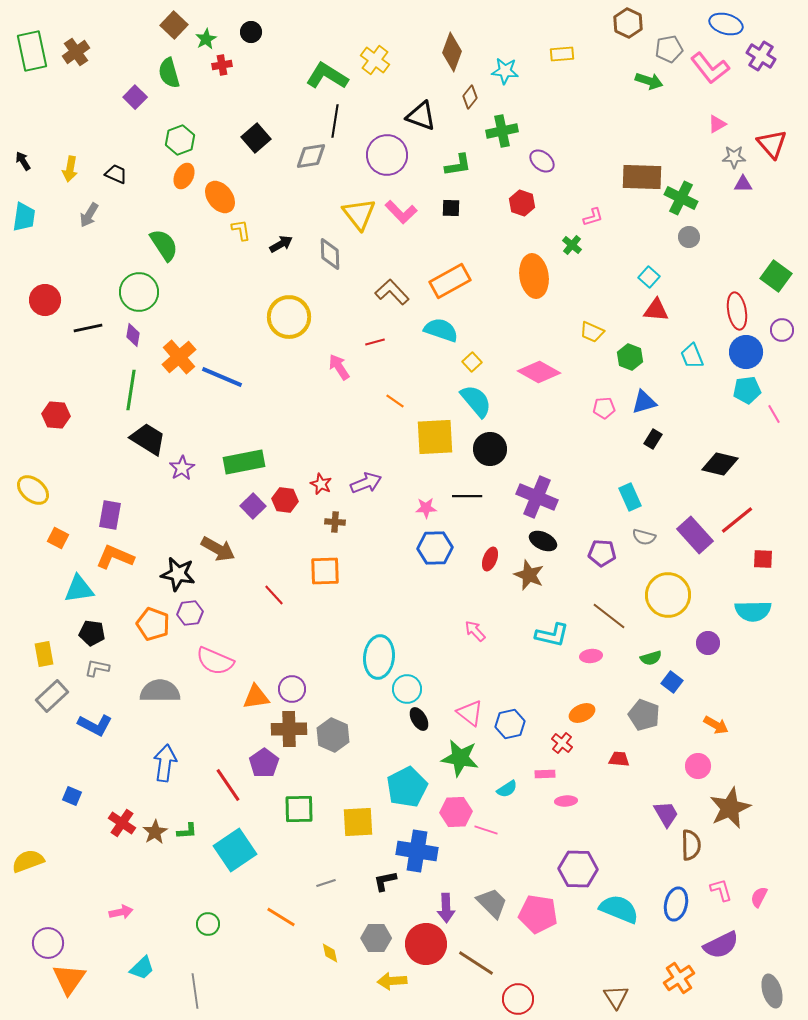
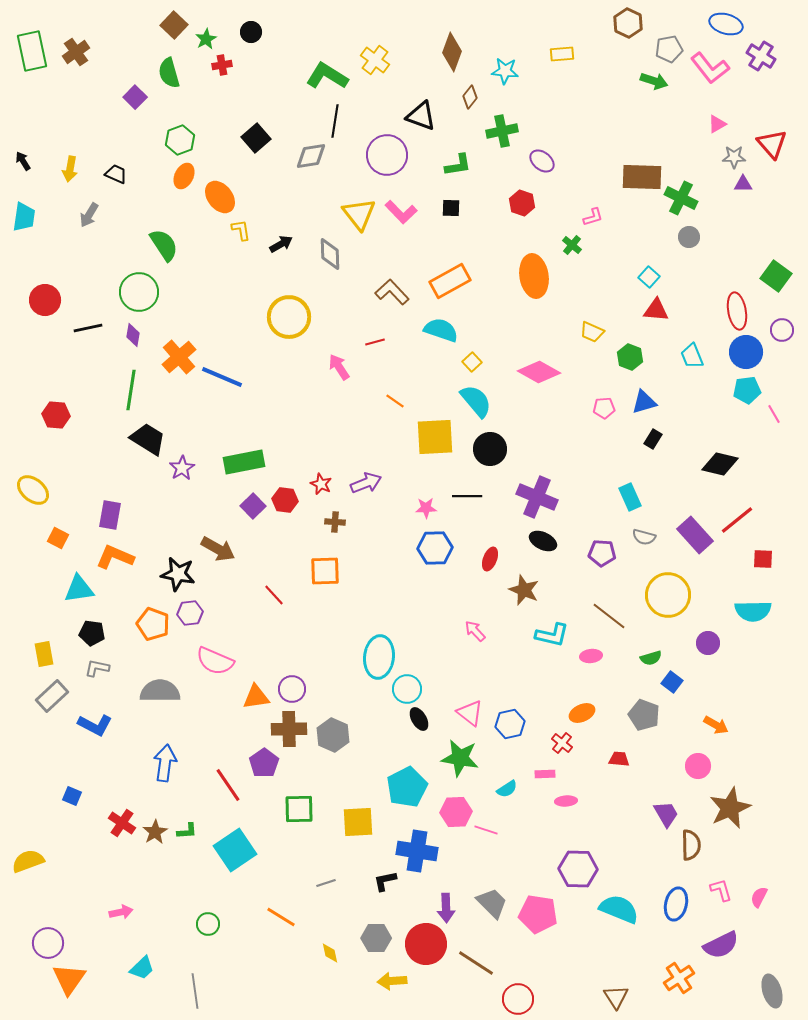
green arrow at (649, 81): moved 5 px right
brown star at (529, 575): moved 5 px left, 15 px down
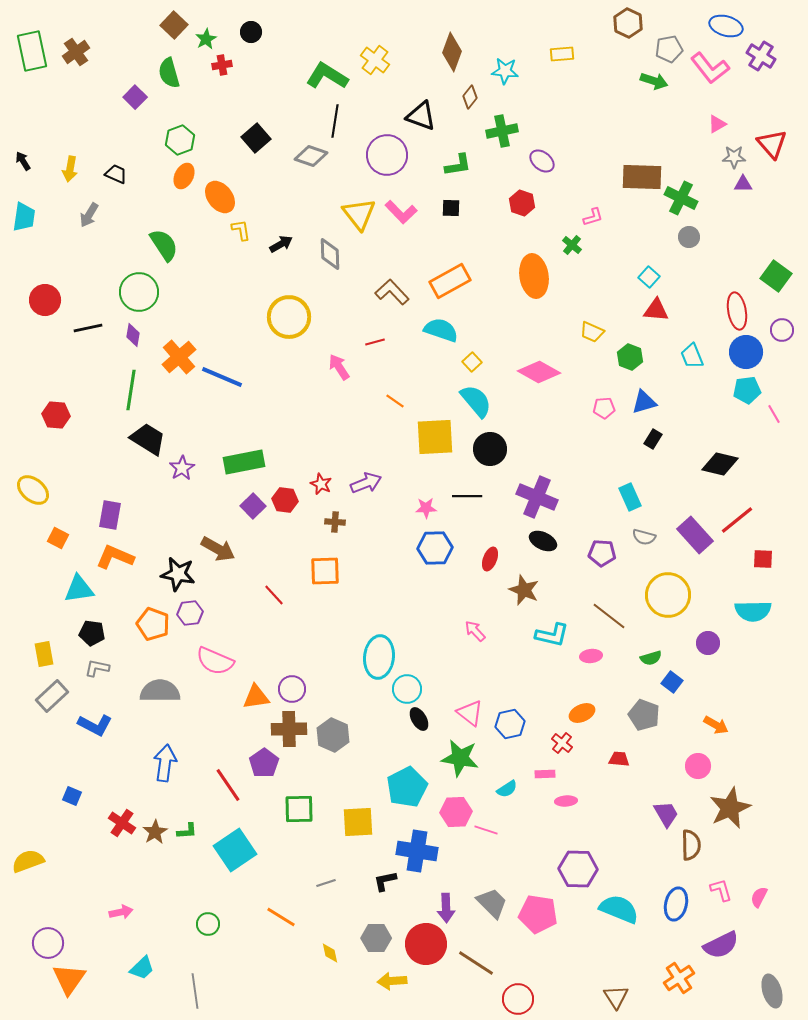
blue ellipse at (726, 24): moved 2 px down
gray diamond at (311, 156): rotated 28 degrees clockwise
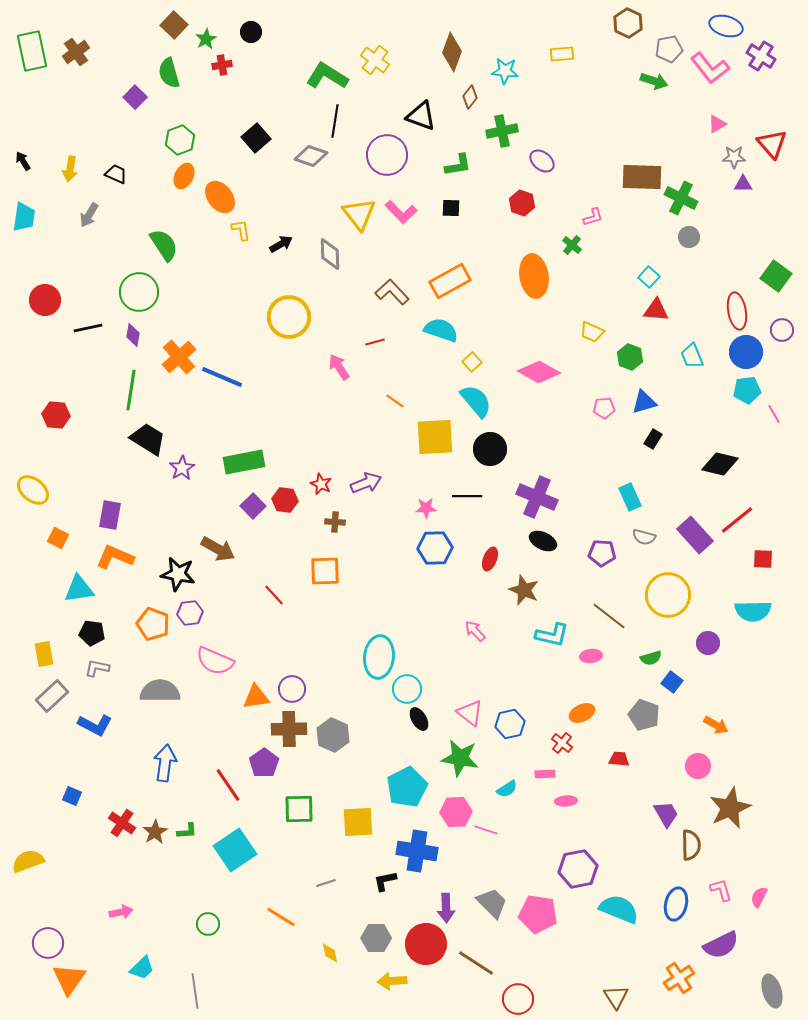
purple hexagon at (578, 869): rotated 12 degrees counterclockwise
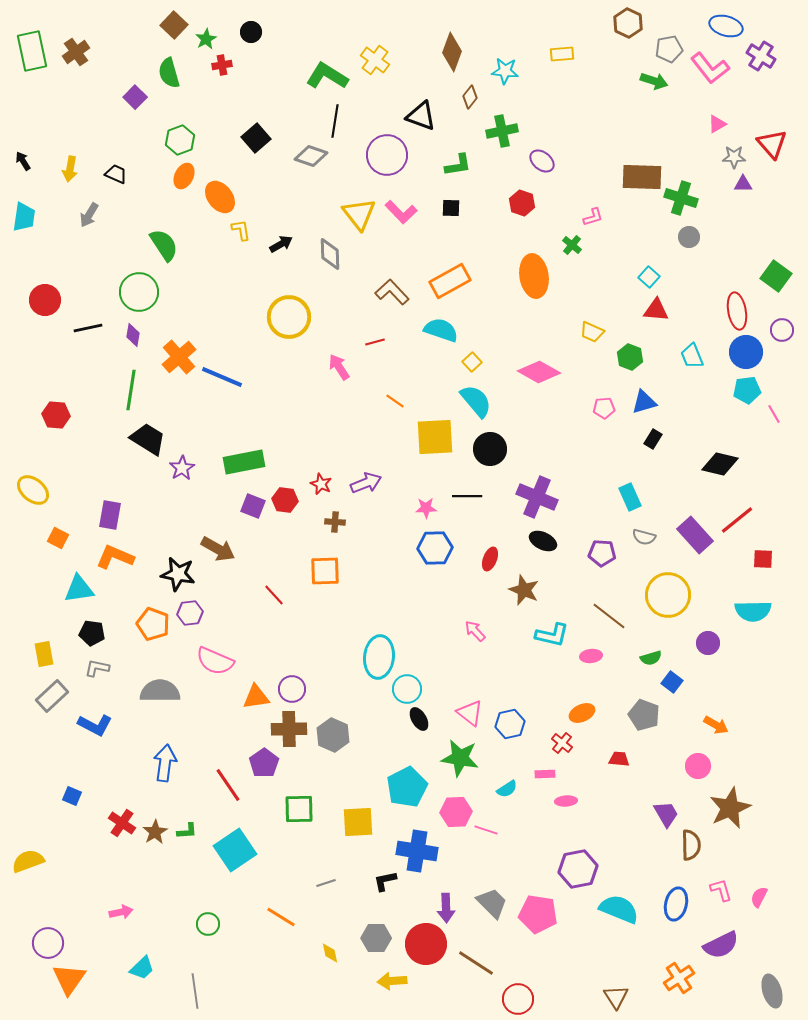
green cross at (681, 198): rotated 8 degrees counterclockwise
purple square at (253, 506): rotated 25 degrees counterclockwise
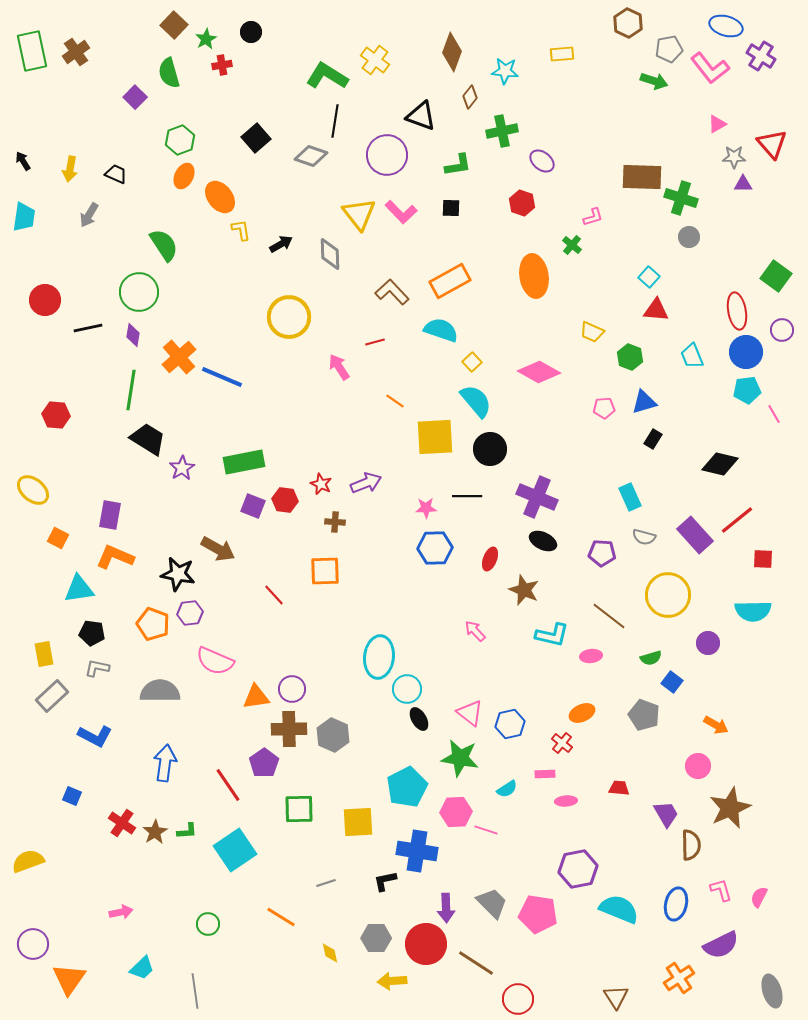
blue L-shape at (95, 725): moved 11 px down
red trapezoid at (619, 759): moved 29 px down
purple circle at (48, 943): moved 15 px left, 1 px down
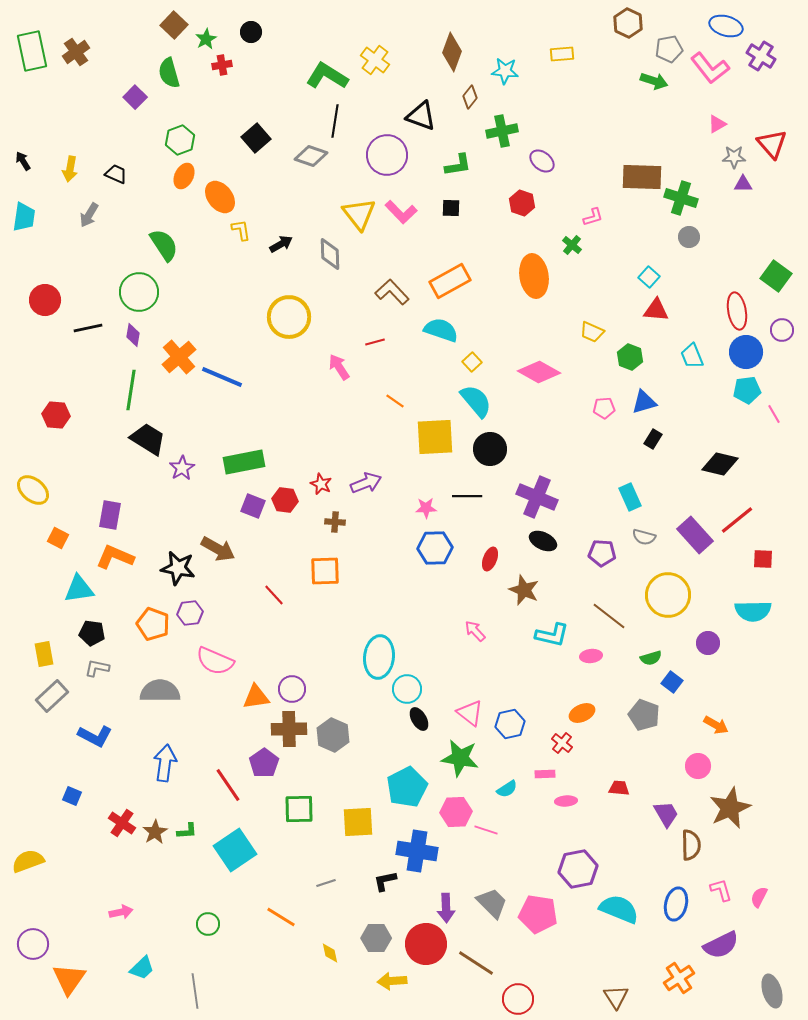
black star at (178, 574): moved 6 px up
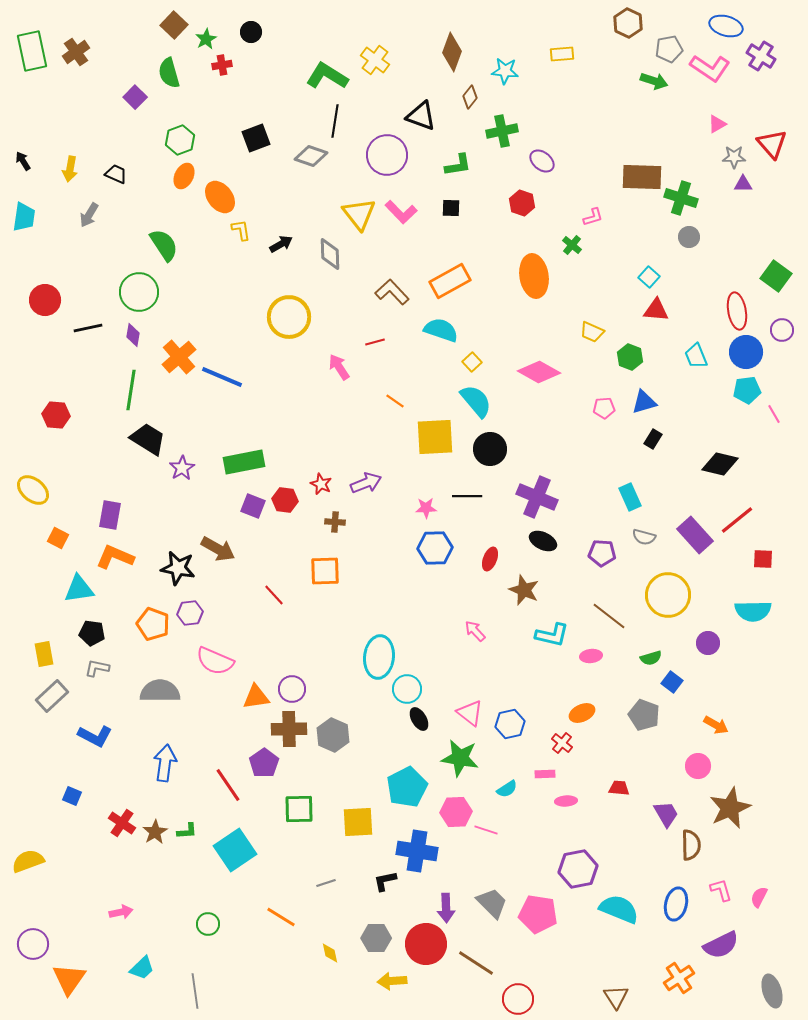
pink L-shape at (710, 68): rotated 18 degrees counterclockwise
black square at (256, 138): rotated 20 degrees clockwise
cyan trapezoid at (692, 356): moved 4 px right
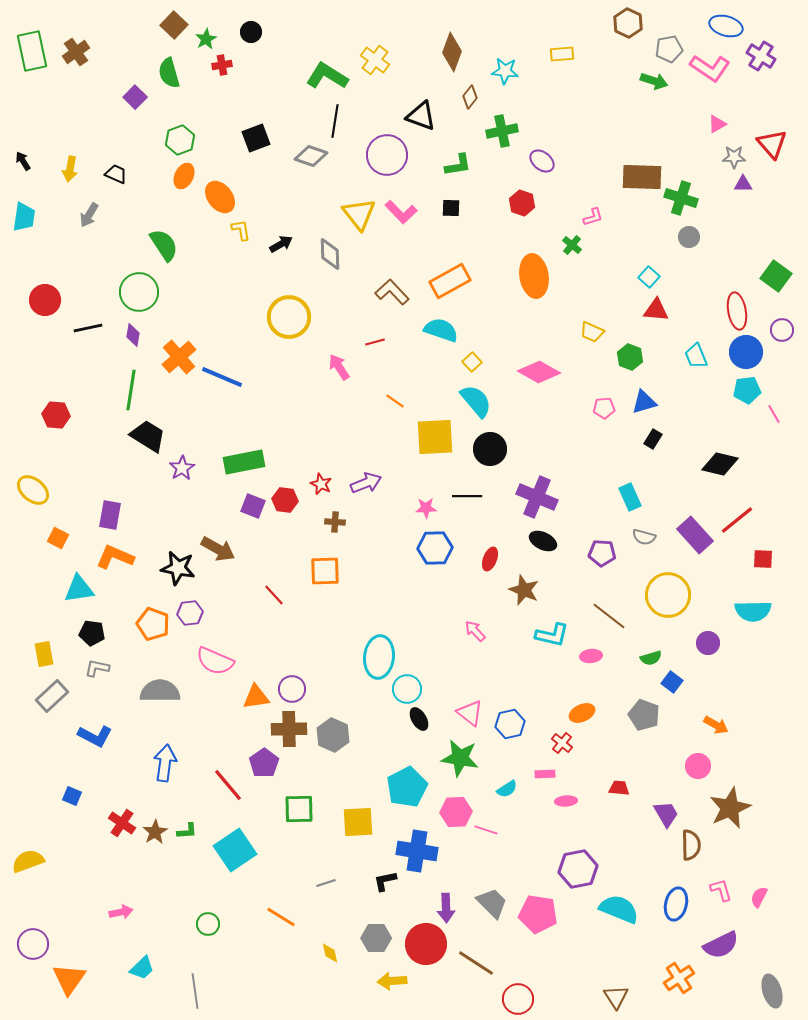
black trapezoid at (148, 439): moved 3 px up
red line at (228, 785): rotated 6 degrees counterclockwise
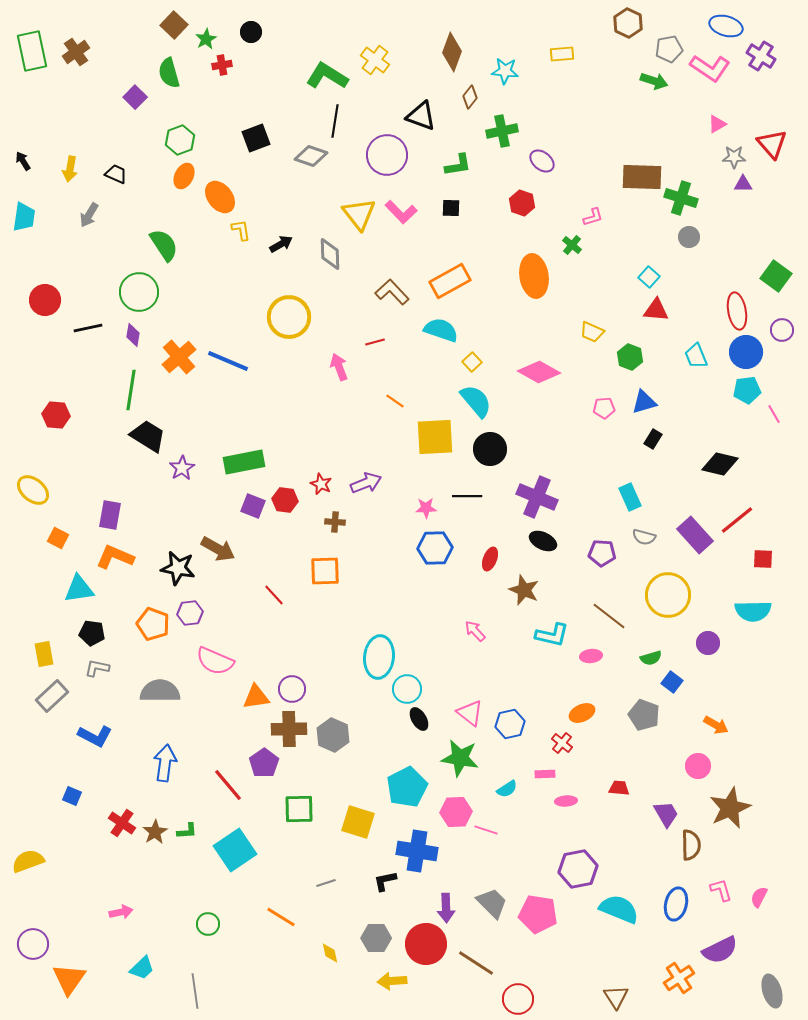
pink arrow at (339, 367): rotated 12 degrees clockwise
blue line at (222, 377): moved 6 px right, 16 px up
yellow square at (358, 822): rotated 20 degrees clockwise
purple semicircle at (721, 945): moved 1 px left, 5 px down
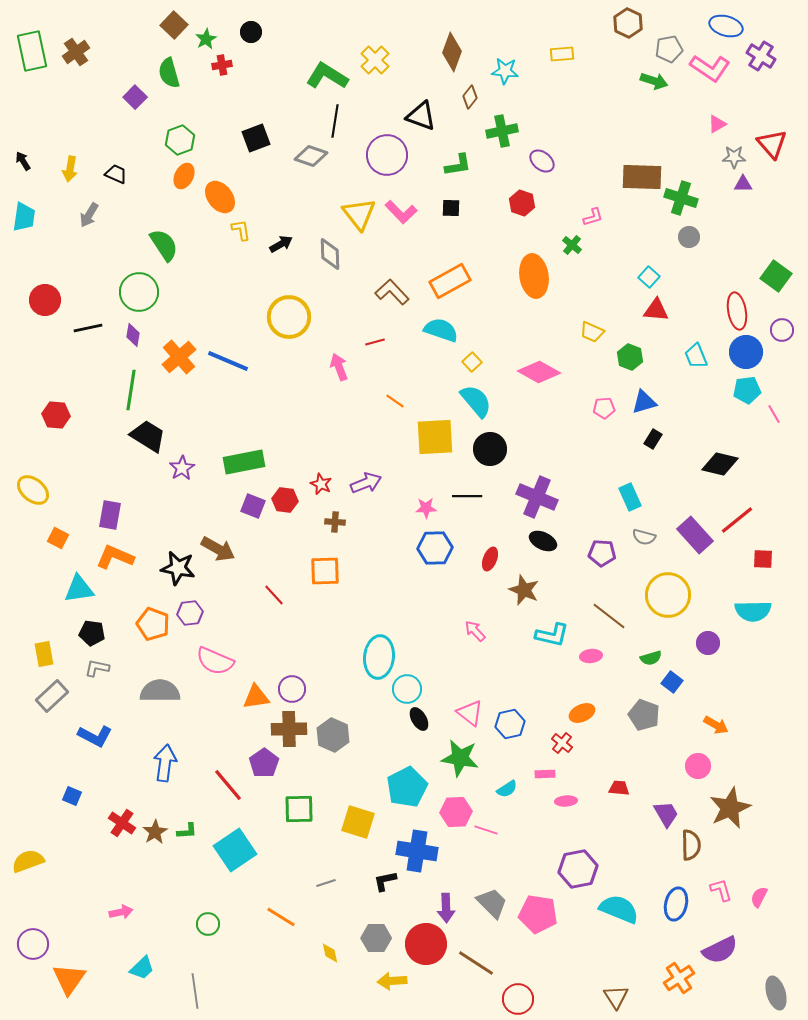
yellow cross at (375, 60): rotated 8 degrees clockwise
gray ellipse at (772, 991): moved 4 px right, 2 px down
